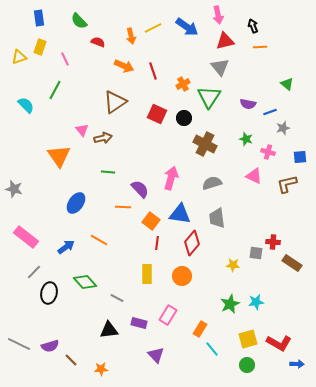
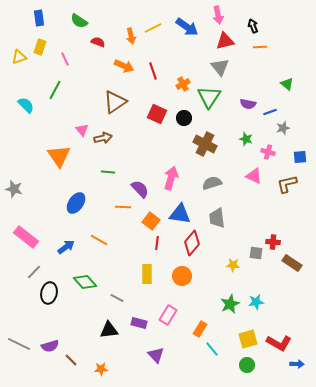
green semicircle at (79, 21): rotated 12 degrees counterclockwise
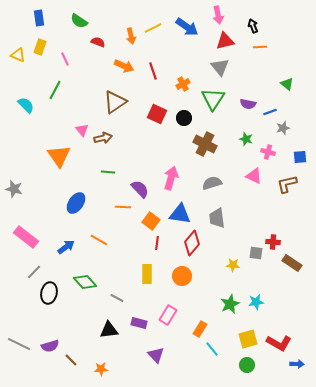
yellow triangle at (19, 57): moved 1 px left, 2 px up; rotated 42 degrees clockwise
green triangle at (209, 97): moved 4 px right, 2 px down
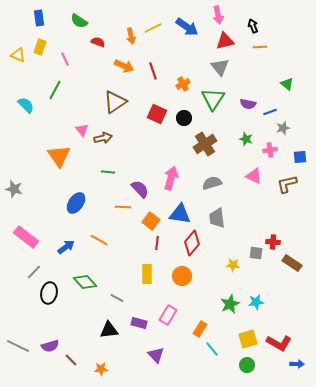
brown cross at (205, 144): rotated 30 degrees clockwise
pink cross at (268, 152): moved 2 px right, 2 px up; rotated 24 degrees counterclockwise
gray line at (19, 344): moved 1 px left, 2 px down
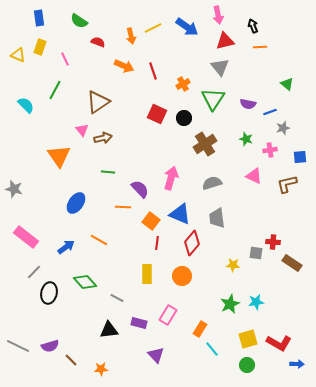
brown triangle at (115, 102): moved 17 px left
blue triangle at (180, 214): rotated 15 degrees clockwise
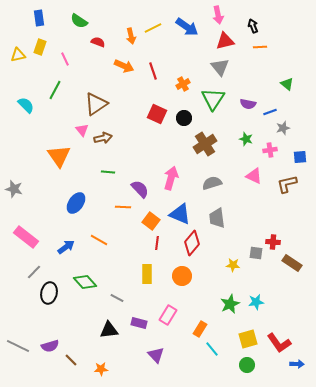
yellow triangle at (18, 55): rotated 35 degrees counterclockwise
brown triangle at (98, 102): moved 2 px left, 2 px down
red L-shape at (279, 343): rotated 25 degrees clockwise
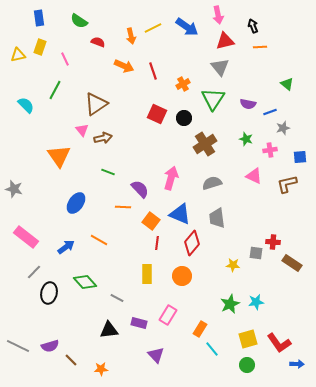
green line at (108, 172): rotated 16 degrees clockwise
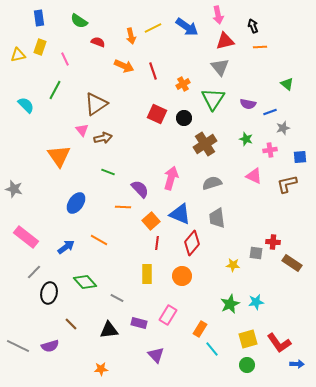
orange square at (151, 221): rotated 12 degrees clockwise
brown line at (71, 360): moved 36 px up
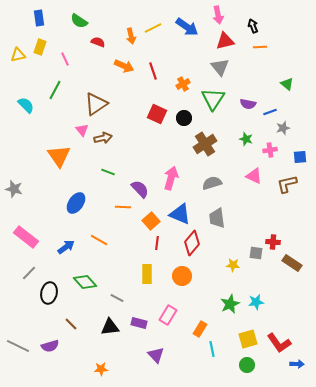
gray line at (34, 272): moved 5 px left, 1 px down
black triangle at (109, 330): moved 1 px right, 3 px up
cyan line at (212, 349): rotated 28 degrees clockwise
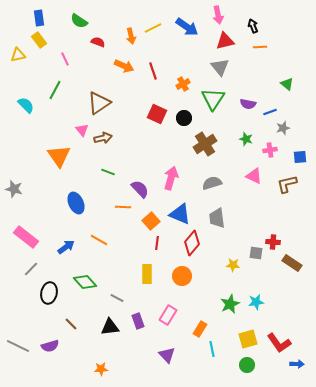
yellow rectangle at (40, 47): moved 1 px left, 7 px up; rotated 56 degrees counterclockwise
brown triangle at (96, 104): moved 3 px right, 1 px up
blue ellipse at (76, 203): rotated 60 degrees counterclockwise
gray line at (29, 273): moved 2 px right, 4 px up
purple rectangle at (139, 323): moved 1 px left, 2 px up; rotated 56 degrees clockwise
purple triangle at (156, 355): moved 11 px right
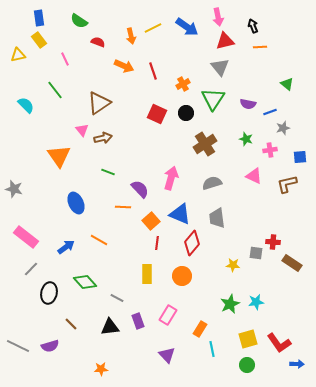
pink arrow at (218, 15): moved 2 px down
green line at (55, 90): rotated 66 degrees counterclockwise
black circle at (184, 118): moved 2 px right, 5 px up
